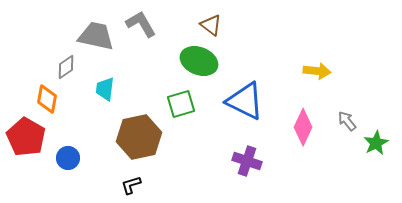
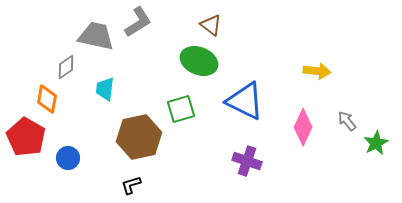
gray L-shape: moved 3 px left, 2 px up; rotated 88 degrees clockwise
green square: moved 5 px down
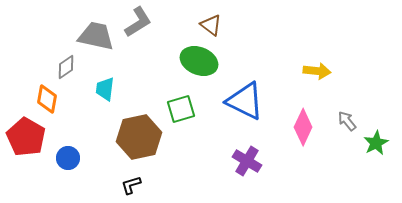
purple cross: rotated 12 degrees clockwise
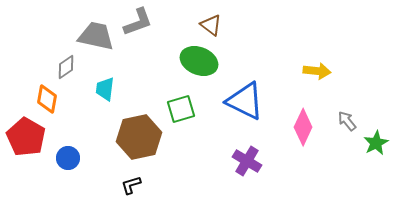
gray L-shape: rotated 12 degrees clockwise
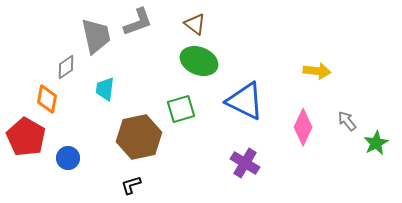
brown triangle: moved 16 px left, 1 px up
gray trapezoid: rotated 66 degrees clockwise
purple cross: moved 2 px left, 2 px down
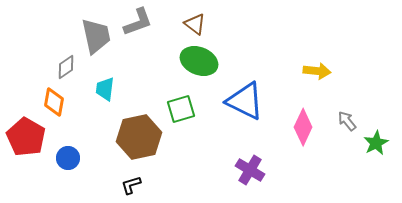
orange diamond: moved 7 px right, 3 px down
purple cross: moved 5 px right, 7 px down
